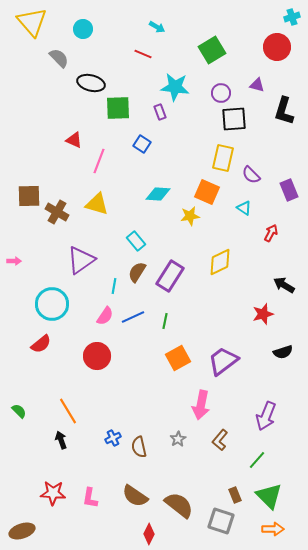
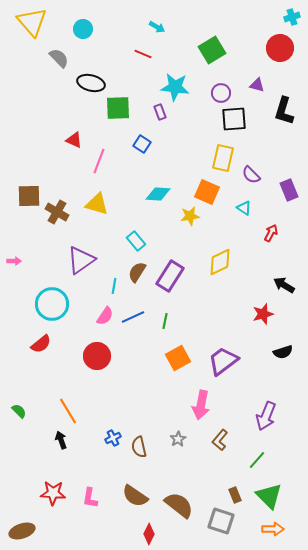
red circle at (277, 47): moved 3 px right, 1 px down
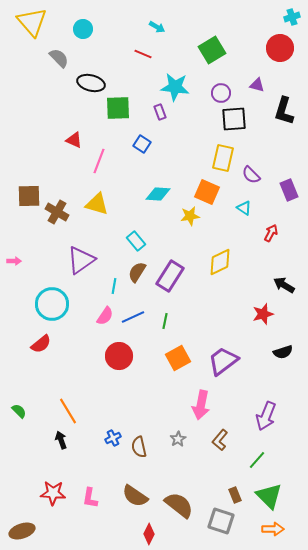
red circle at (97, 356): moved 22 px right
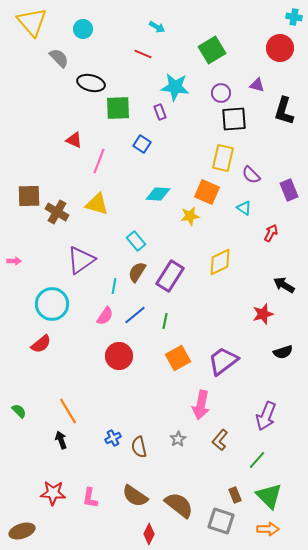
cyan cross at (292, 17): moved 2 px right; rotated 28 degrees clockwise
blue line at (133, 317): moved 2 px right, 2 px up; rotated 15 degrees counterclockwise
orange arrow at (273, 529): moved 5 px left
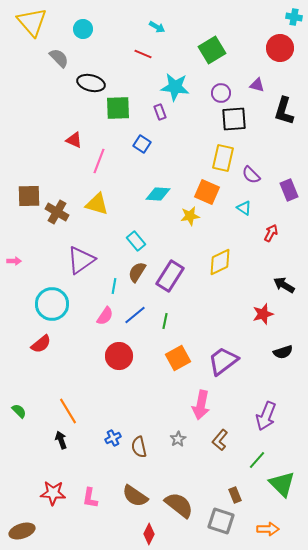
green triangle at (269, 496): moved 13 px right, 12 px up
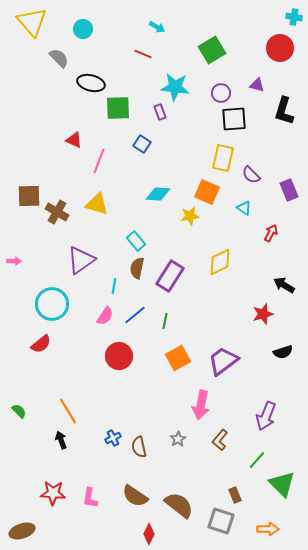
brown semicircle at (137, 272): moved 4 px up; rotated 20 degrees counterclockwise
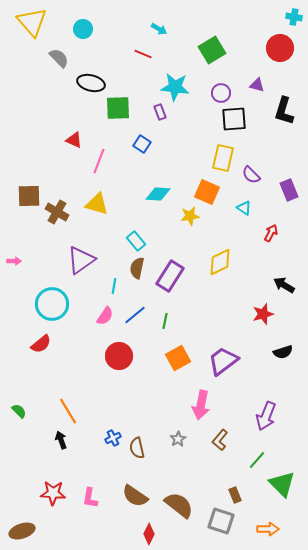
cyan arrow at (157, 27): moved 2 px right, 2 px down
brown semicircle at (139, 447): moved 2 px left, 1 px down
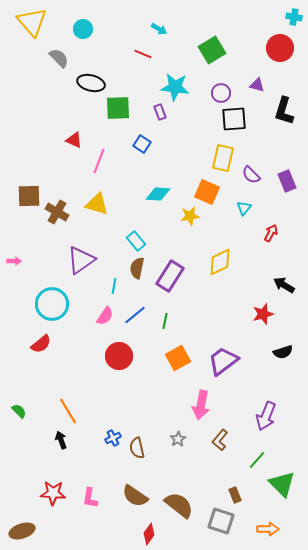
purple rectangle at (289, 190): moved 2 px left, 9 px up
cyan triangle at (244, 208): rotated 35 degrees clockwise
red diamond at (149, 534): rotated 10 degrees clockwise
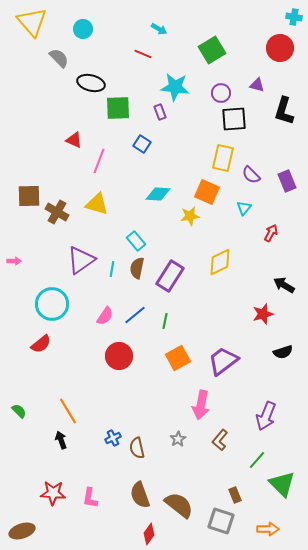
cyan line at (114, 286): moved 2 px left, 17 px up
brown semicircle at (135, 496): moved 5 px right, 1 px up; rotated 36 degrees clockwise
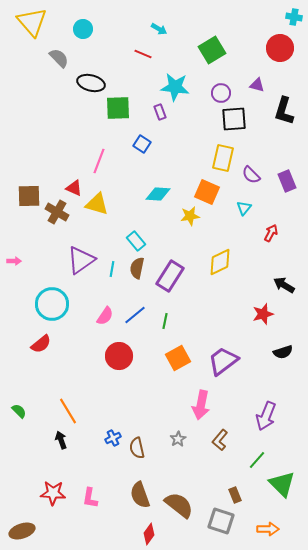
red triangle at (74, 140): moved 48 px down
